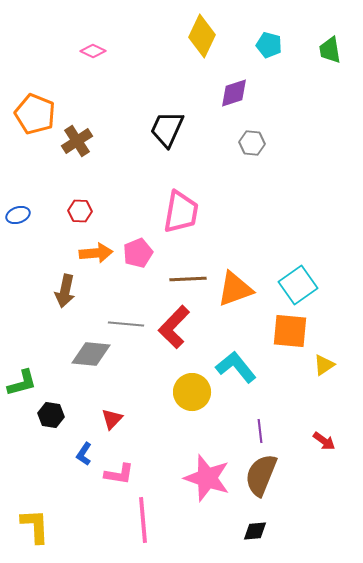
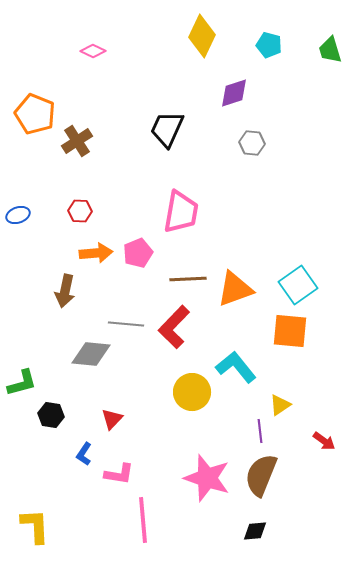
green trapezoid: rotated 8 degrees counterclockwise
yellow triangle: moved 44 px left, 40 px down
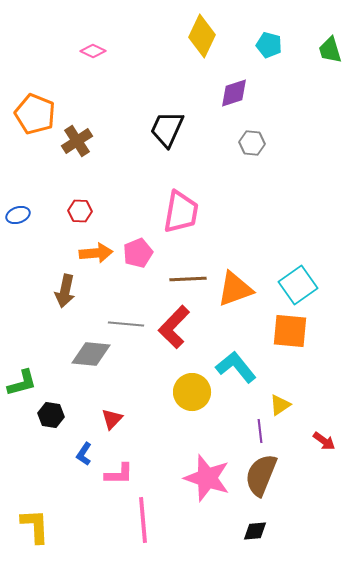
pink L-shape: rotated 8 degrees counterclockwise
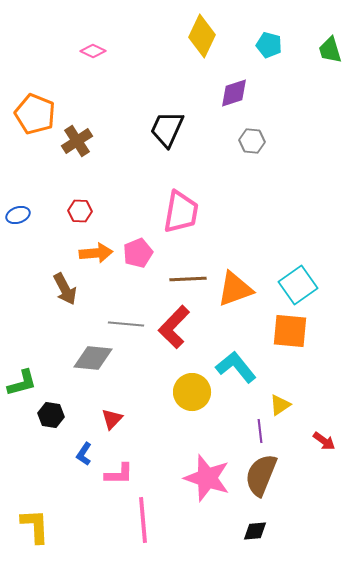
gray hexagon: moved 2 px up
brown arrow: moved 2 px up; rotated 40 degrees counterclockwise
gray diamond: moved 2 px right, 4 px down
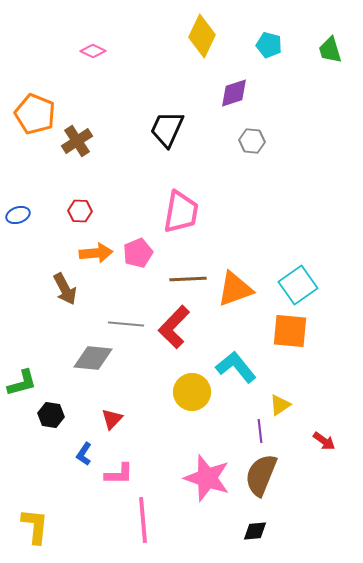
yellow L-shape: rotated 9 degrees clockwise
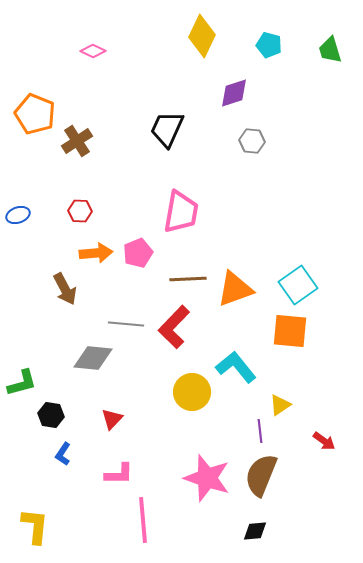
blue L-shape: moved 21 px left
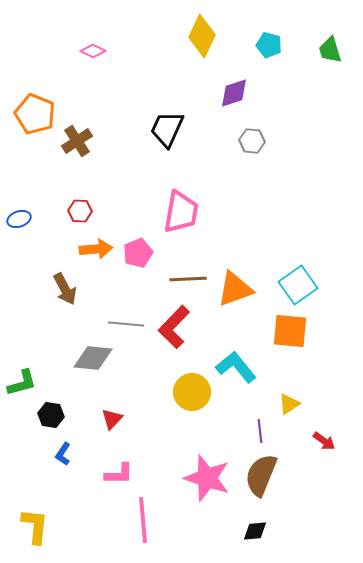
blue ellipse: moved 1 px right, 4 px down
orange arrow: moved 4 px up
yellow triangle: moved 9 px right, 1 px up
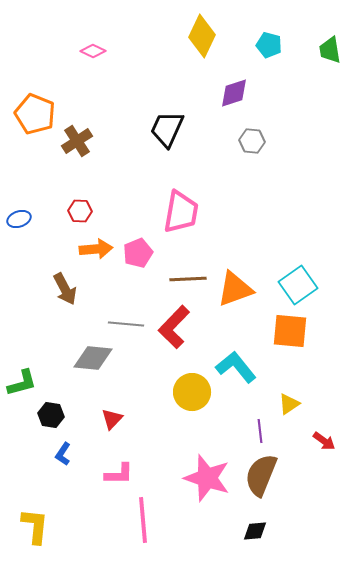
green trapezoid: rotated 8 degrees clockwise
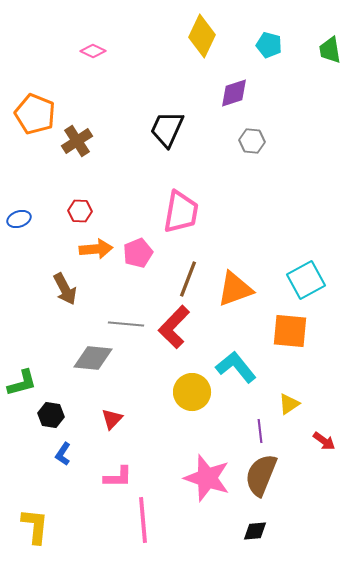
brown line: rotated 66 degrees counterclockwise
cyan square: moved 8 px right, 5 px up; rotated 6 degrees clockwise
pink L-shape: moved 1 px left, 3 px down
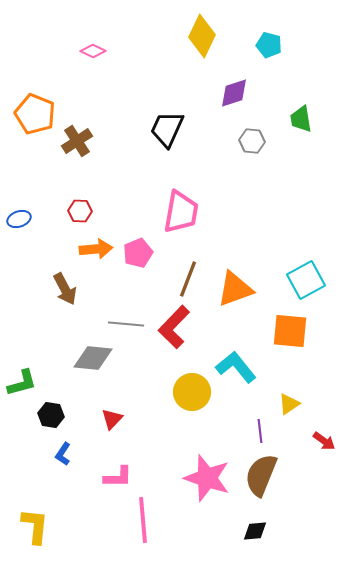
green trapezoid: moved 29 px left, 69 px down
